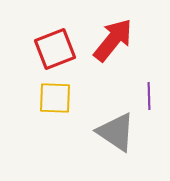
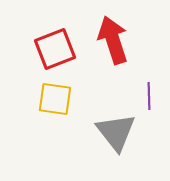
red arrow: rotated 57 degrees counterclockwise
yellow square: moved 1 px down; rotated 6 degrees clockwise
gray triangle: rotated 18 degrees clockwise
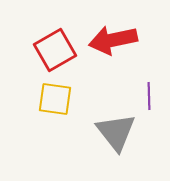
red arrow: rotated 84 degrees counterclockwise
red square: moved 1 px down; rotated 9 degrees counterclockwise
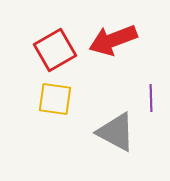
red arrow: rotated 9 degrees counterclockwise
purple line: moved 2 px right, 2 px down
gray triangle: rotated 24 degrees counterclockwise
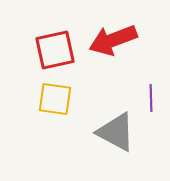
red square: rotated 18 degrees clockwise
